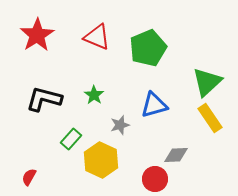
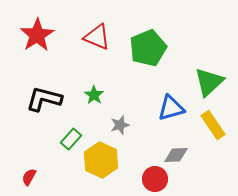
green triangle: moved 2 px right
blue triangle: moved 17 px right, 3 px down
yellow rectangle: moved 3 px right, 7 px down
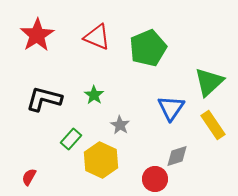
blue triangle: rotated 40 degrees counterclockwise
gray star: rotated 24 degrees counterclockwise
gray diamond: moved 1 px right, 1 px down; rotated 15 degrees counterclockwise
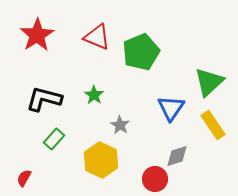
green pentagon: moved 7 px left, 4 px down
green rectangle: moved 17 px left
red semicircle: moved 5 px left, 1 px down
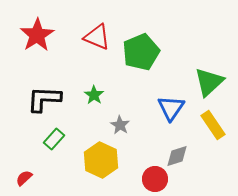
black L-shape: rotated 12 degrees counterclockwise
red semicircle: rotated 18 degrees clockwise
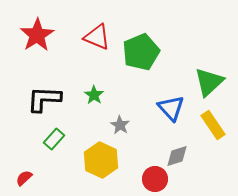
blue triangle: rotated 16 degrees counterclockwise
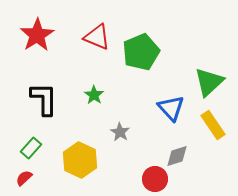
black L-shape: rotated 87 degrees clockwise
gray star: moved 7 px down
green rectangle: moved 23 px left, 9 px down
yellow hexagon: moved 21 px left
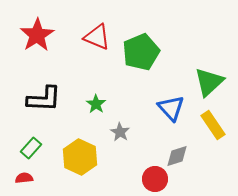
green star: moved 2 px right, 9 px down
black L-shape: rotated 93 degrees clockwise
yellow hexagon: moved 3 px up
red semicircle: rotated 36 degrees clockwise
